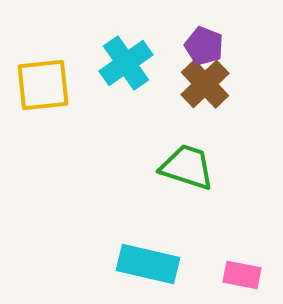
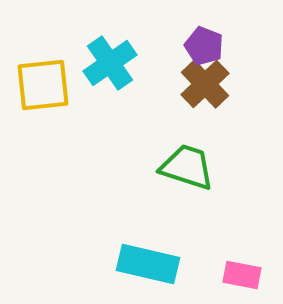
cyan cross: moved 16 px left
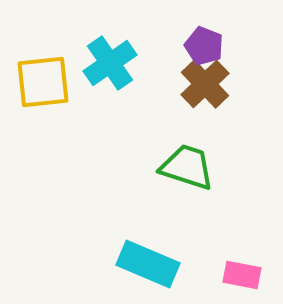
yellow square: moved 3 px up
cyan rectangle: rotated 10 degrees clockwise
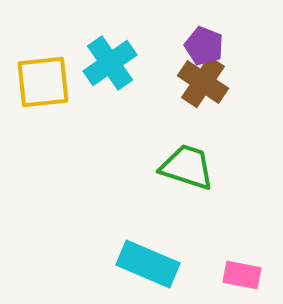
brown cross: moved 2 px left, 2 px up; rotated 12 degrees counterclockwise
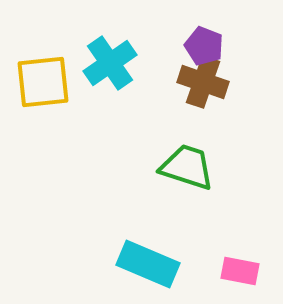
brown cross: rotated 15 degrees counterclockwise
pink rectangle: moved 2 px left, 4 px up
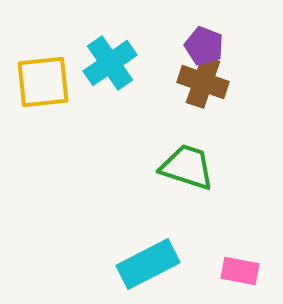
cyan rectangle: rotated 50 degrees counterclockwise
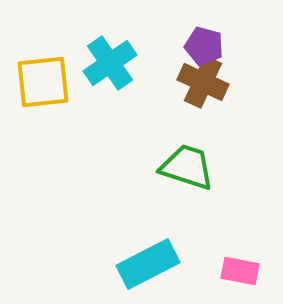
purple pentagon: rotated 6 degrees counterclockwise
brown cross: rotated 6 degrees clockwise
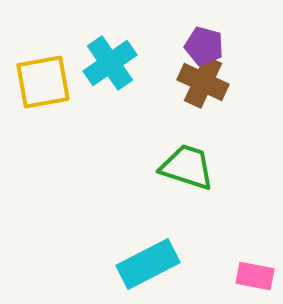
yellow square: rotated 4 degrees counterclockwise
pink rectangle: moved 15 px right, 5 px down
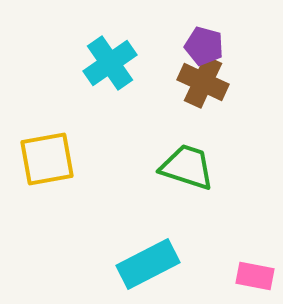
yellow square: moved 4 px right, 77 px down
